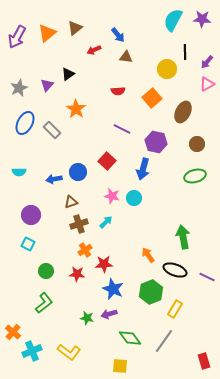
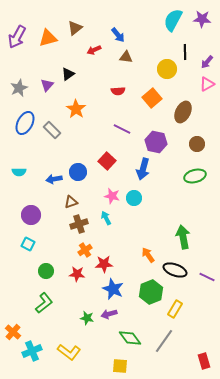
orange triangle at (47, 33): moved 1 px right, 5 px down; rotated 24 degrees clockwise
cyan arrow at (106, 222): moved 4 px up; rotated 72 degrees counterclockwise
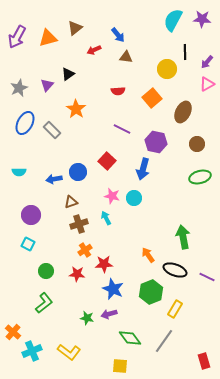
green ellipse at (195, 176): moved 5 px right, 1 px down
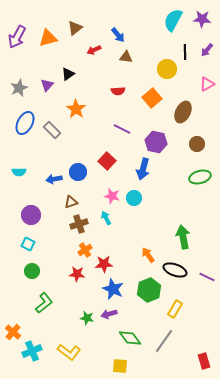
purple arrow at (207, 62): moved 12 px up
green circle at (46, 271): moved 14 px left
green hexagon at (151, 292): moved 2 px left, 2 px up
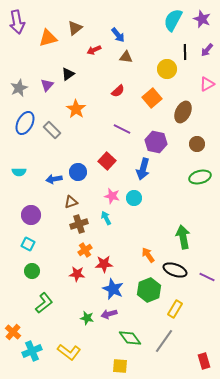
purple star at (202, 19): rotated 18 degrees clockwise
purple arrow at (17, 37): moved 15 px up; rotated 40 degrees counterclockwise
red semicircle at (118, 91): rotated 40 degrees counterclockwise
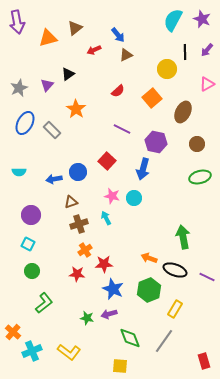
brown triangle at (126, 57): moved 2 px up; rotated 32 degrees counterclockwise
orange arrow at (148, 255): moved 1 px right, 3 px down; rotated 35 degrees counterclockwise
green diamond at (130, 338): rotated 15 degrees clockwise
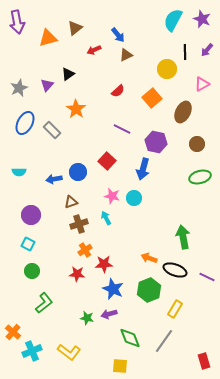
pink triangle at (207, 84): moved 5 px left
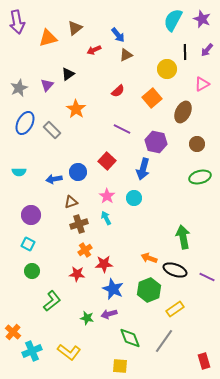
pink star at (112, 196): moved 5 px left; rotated 21 degrees clockwise
green L-shape at (44, 303): moved 8 px right, 2 px up
yellow rectangle at (175, 309): rotated 24 degrees clockwise
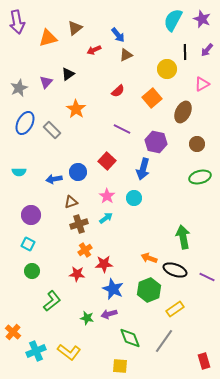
purple triangle at (47, 85): moved 1 px left, 3 px up
cyan arrow at (106, 218): rotated 80 degrees clockwise
cyan cross at (32, 351): moved 4 px right
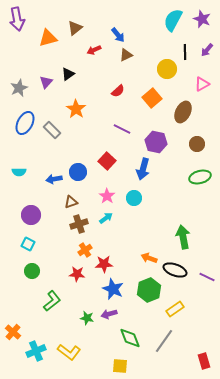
purple arrow at (17, 22): moved 3 px up
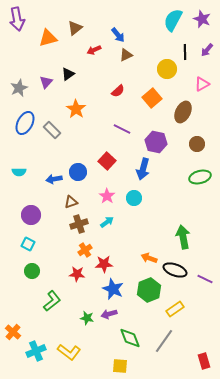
cyan arrow at (106, 218): moved 1 px right, 4 px down
purple line at (207, 277): moved 2 px left, 2 px down
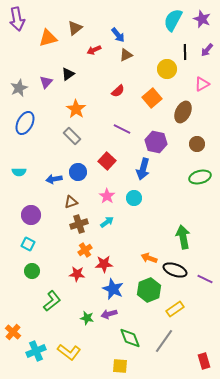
gray rectangle at (52, 130): moved 20 px right, 6 px down
